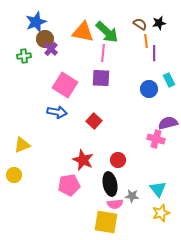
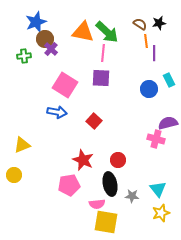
pink semicircle: moved 18 px left
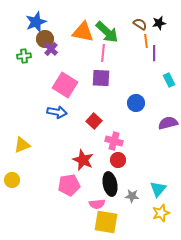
blue circle: moved 13 px left, 14 px down
pink cross: moved 42 px left, 2 px down
yellow circle: moved 2 px left, 5 px down
cyan triangle: rotated 18 degrees clockwise
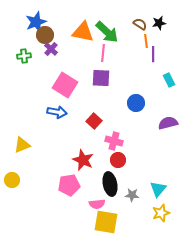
brown circle: moved 4 px up
purple line: moved 1 px left, 1 px down
gray star: moved 1 px up
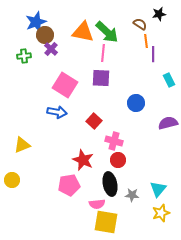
black star: moved 9 px up
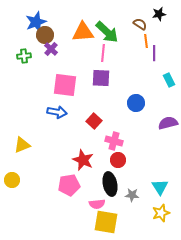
orange triangle: rotated 15 degrees counterclockwise
purple line: moved 1 px right, 1 px up
pink square: rotated 25 degrees counterclockwise
cyan triangle: moved 2 px right, 2 px up; rotated 12 degrees counterclockwise
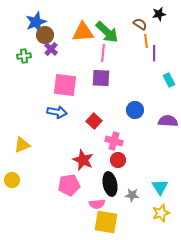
blue circle: moved 1 px left, 7 px down
purple semicircle: moved 2 px up; rotated 18 degrees clockwise
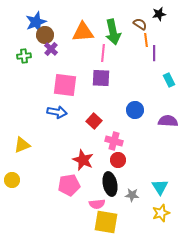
green arrow: moved 6 px right; rotated 35 degrees clockwise
orange line: moved 1 px up
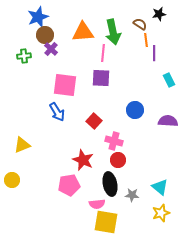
blue star: moved 2 px right, 5 px up
blue arrow: rotated 48 degrees clockwise
cyan triangle: rotated 18 degrees counterclockwise
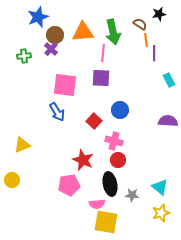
brown circle: moved 10 px right
blue circle: moved 15 px left
